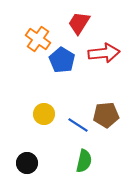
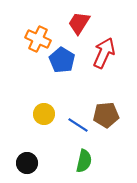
orange cross: rotated 10 degrees counterclockwise
red arrow: rotated 60 degrees counterclockwise
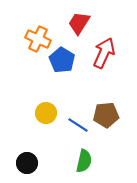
yellow circle: moved 2 px right, 1 px up
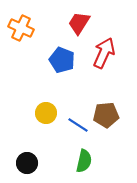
orange cross: moved 17 px left, 11 px up
blue pentagon: rotated 10 degrees counterclockwise
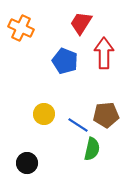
red trapezoid: moved 2 px right
red arrow: rotated 24 degrees counterclockwise
blue pentagon: moved 3 px right, 1 px down
yellow circle: moved 2 px left, 1 px down
green semicircle: moved 8 px right, 12 px up
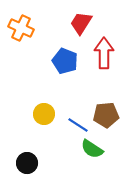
green semicircle: rotated 110 degrees clockwise
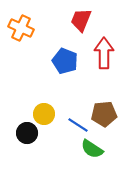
red trapezoid: moved 3 px up; rotated 10 degrees counterclockwise
brown pentagon: moved 2 px left, 1 px up
black circle: moved 30 px up
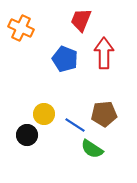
blue pentagon: moved 2 px up
blue line: moved 3 px left
black circle: moved 2 px down
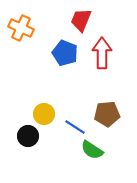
red arrow: moved 2 px left
blue pentagon: moved 6 px up
brown pentagon: moved 3 px right
blue line: moved 2 px down
black circle: moved 1 px right, 1 px down
green semicircle: moved 1 px down
